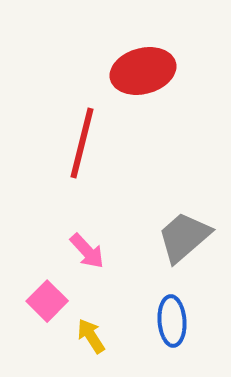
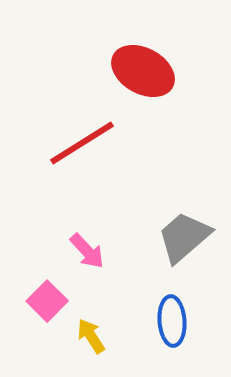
red ellipse: rotated 44 degrees clockwise
red line: rotated 44 degrees clockwise
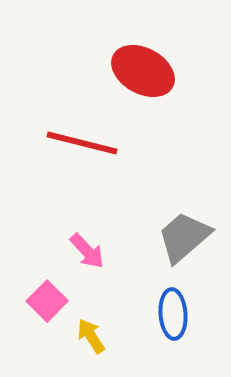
red line: rotated 46 degrees clockwise
blue ellipse: moved 1 px right, 7 px up
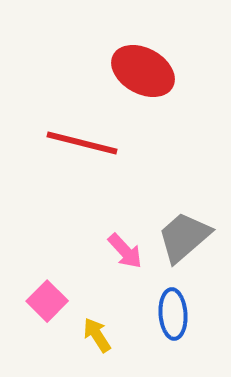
pink arrow: moved 38 px right
yellow arrow: moved 6 px right, 1 px up
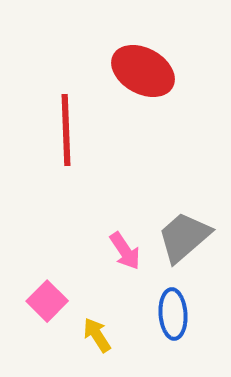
red line: moved 16 px left, 13 px up; rotated 74 degrees clockwise
pink arrow: rotated 9 degrees clockwise
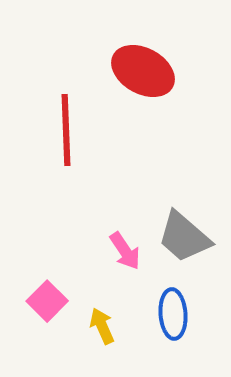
gray trapezoid: rotated 98 degrees counterclockwise
yellow arrow: moved 5 px right, 9 px up; rotated 9 degrees clockwise
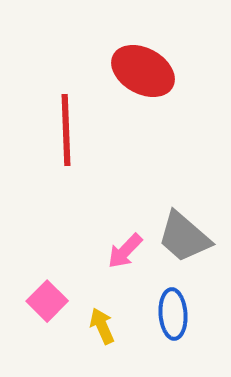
pink arrow: rotated 78 degrees clockwise
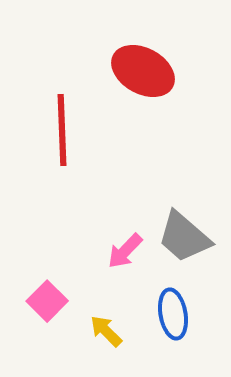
red line: moved 4 px left
blue ellipse: rotated 6 degrees counterclockwise
yellow arrow: moved 4 px right, 5 px down; rotated 21 degrees counterclockwise
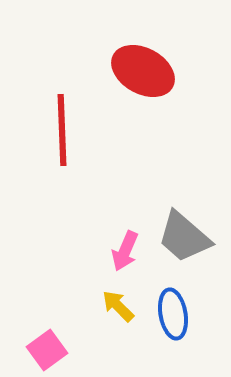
pink arrow: rotated 21 degrees counterclockwise
pink square: moved 49 px down; rotated 9 degrees clockwise
yellow arrow: moved 12 px right, 25 px up
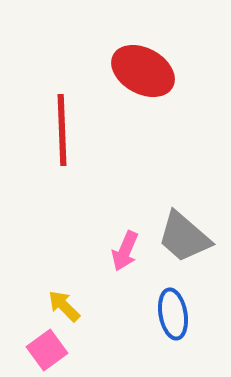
yellow arrow: moved 54 px left
